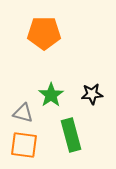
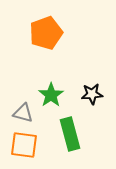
orange pentagon: moved 2 px right; rotated 20 degrees counterclockwise
green rectangle: moved 1 px left, 1 px up
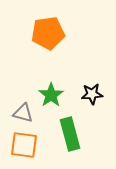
orange pentagon: moved 2 px right; rotated 12 degrees clockwise
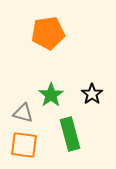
black star: rotated 30 degrees counterclockwise
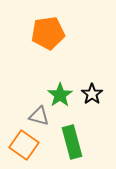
green star: moved 9 px right
gray triangle: moved 16 px right, 3 px down
green rectangle: moved 2 px right, 8 px down
orange square: rotated 28 degrees clockwise
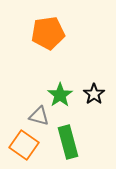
black star: moved 2 px right
green rectangle: moved 4 px left
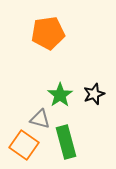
black star: rotated 15 degrees clockwise
gray triangle: moved 1 px right, 3 px down
green rectangle: moved 2 px left
